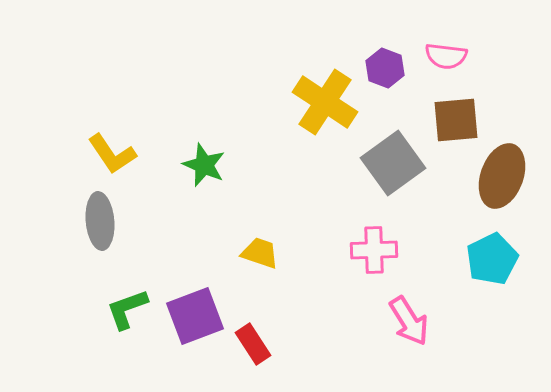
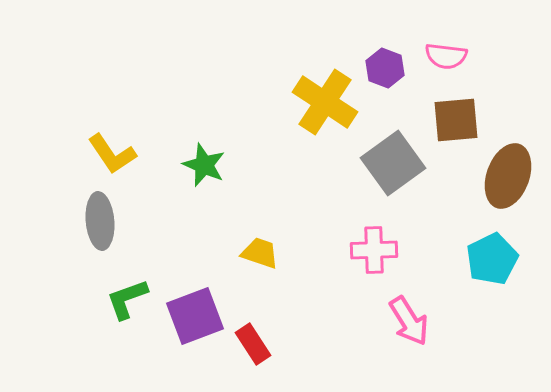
brown ellipse: moved 6 px right
green L-shape: moved 10 px up
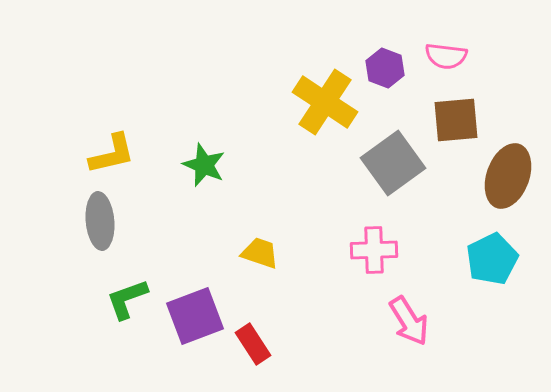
yellow L-shape: rotated 69 degrees counterclockwise
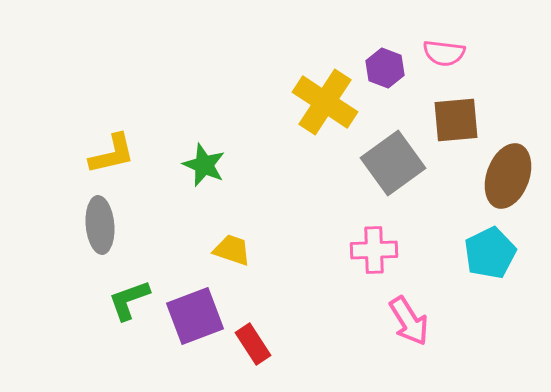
pink semicircle: moved 2 px left, 3 px up
gray ellipse: moved 4 px down
yellow trapezoid: moved 28 px left, 3 px up
cyan pentagon: moved 2 px left, 6 px up
green L-shape: moved 2 px right, 1 px down
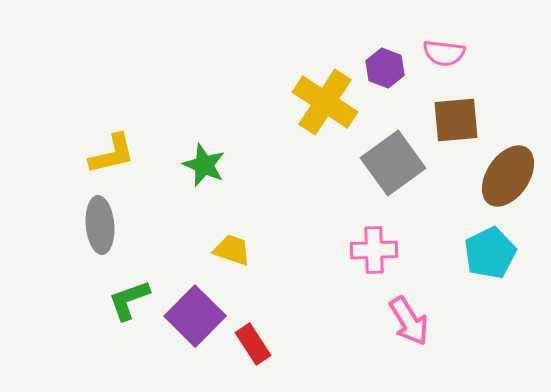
brown ellipse: rotated 14 degrees clockwise
purple square: rotated 24 degrees counterclockwise
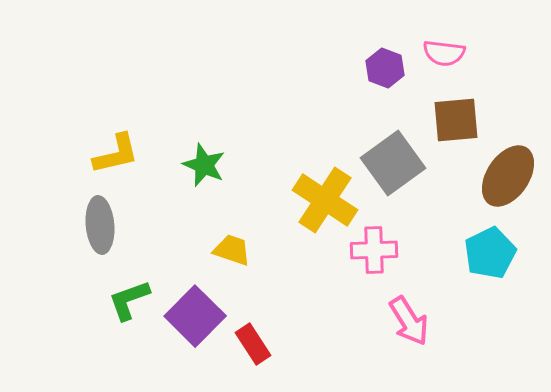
yellow cross: moved 98 px down
yellow L-shape: moved 4 px right
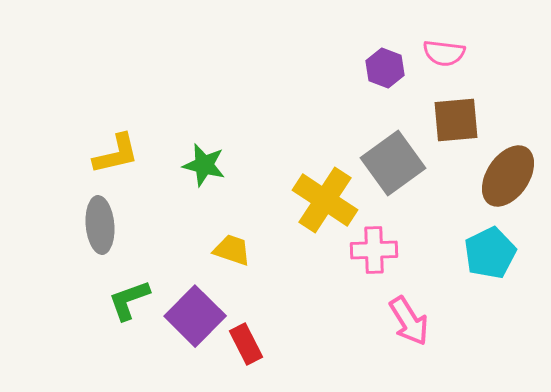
green star: rotated 9 degrees counterclockwise
red rectangle: moved 7 px left; rotated 6 degrees clockwise
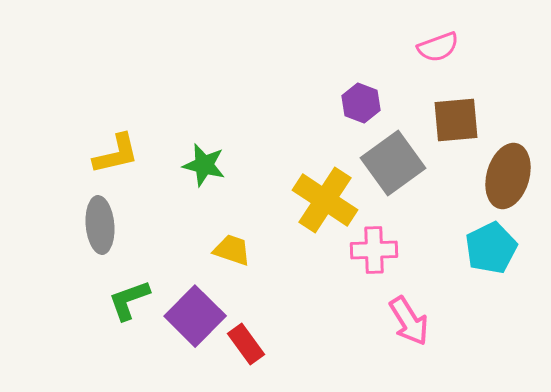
pink semicircle: moved 6 px left, 6 px up; rotated 27 degrees counterclockwise
purple hexagon: moved 24 px left, 35 px down
brown ellipse: rotated 18 degrees counterclockwise
cyan pentagon: moved 1 px right, 5 px up
red rectangle: rotated 9 degrees counterclockwise
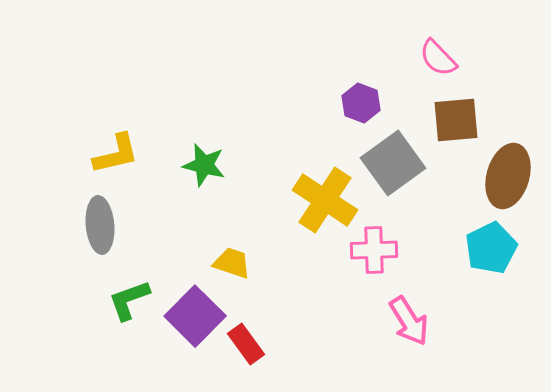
pink semicircle: moved 11 px down; rotated 66 degrees clockwise
yellow trapezoid: moved 13 px down
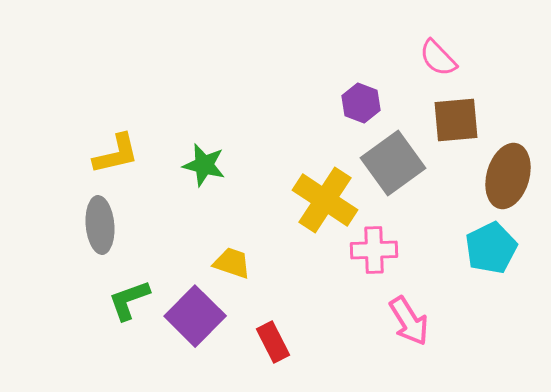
red rectangle: moved 27 px right, 2 px up; rotated 9 degrees clockwise
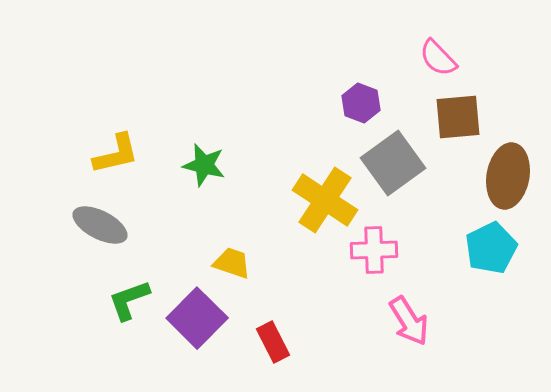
brown square: moved 2 px right, 3 px up
brown ellipse: rotated 6 degrees counterclockwise
gray ellipse: rotated 58 degrees counterclockwise
purple square: moved 2 px right, 2 px down
